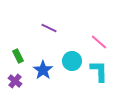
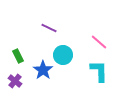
cyan circle: moved 9 px left, 6 px up
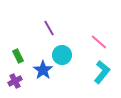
purple line: rotated 35 degrees clockwise
cyan circle: moved 1 px left
cyan L-shape: moved 3 px right, 1 px down; rotated 40 degrees clockwise
purple cross: rotated 24 degrees clockwise
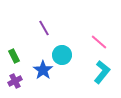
purple line: moved 5 px left
green rectangle: moved 4 px left
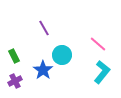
pink line: moved 1 px left, 2 px down
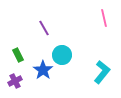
pink line: moved 6 px right, 26 px up; rotated 36 degrees clockwise
green rectangle: moved 4 px right, 1 px up
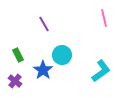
purple line: moved 4 px up
cyan L-shape: moved 1 px left, 1 px up; rotated 15 degrees clockwise
purple cross: rotated 24 degrees counterclockwise
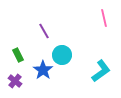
purple line: moved 7 px down
